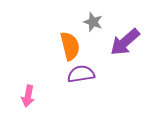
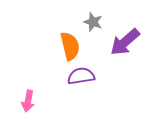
purple semicircle: moved 2 px down
pink arrow: moved 5 px down
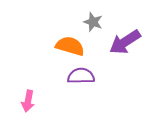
purple arrow: rotated 8 degrees clockwise
orange semicircle: rotated 60 degrees counterclockwise
purple semicircle: rotated 8 degrees clockwise
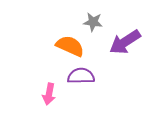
gray star: rotated 12 degrees counterclockwise
orange semicircle: rotated 8 degrees clockwise
pink arrow: moved 21 px right, 7 px up
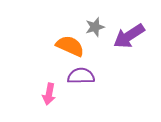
gray star: moved 2 px right, 5 px down; rotated 24 degrees counterclockwise
purple arrow: moved 4 px right, 6 px up
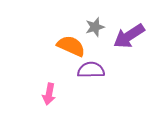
orange semicircle: moved 1 px right
purple semicircle: moved 10 px right, 6 px up
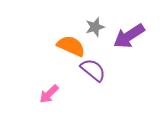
purple semicircle: moved 2 px right; rotated 40 degrees clockwise
pink arrow: rotated 35 degrees clockwise
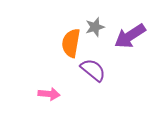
purple arrow: moved 1 px right
orange semicircle: moved 3 px up; rotated 104 degrees counterclockwise
pink arrow: rotated 130 degrees counterclockwise
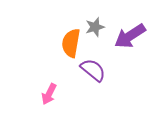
pink arrow: rotated 110 degrees clockwise
